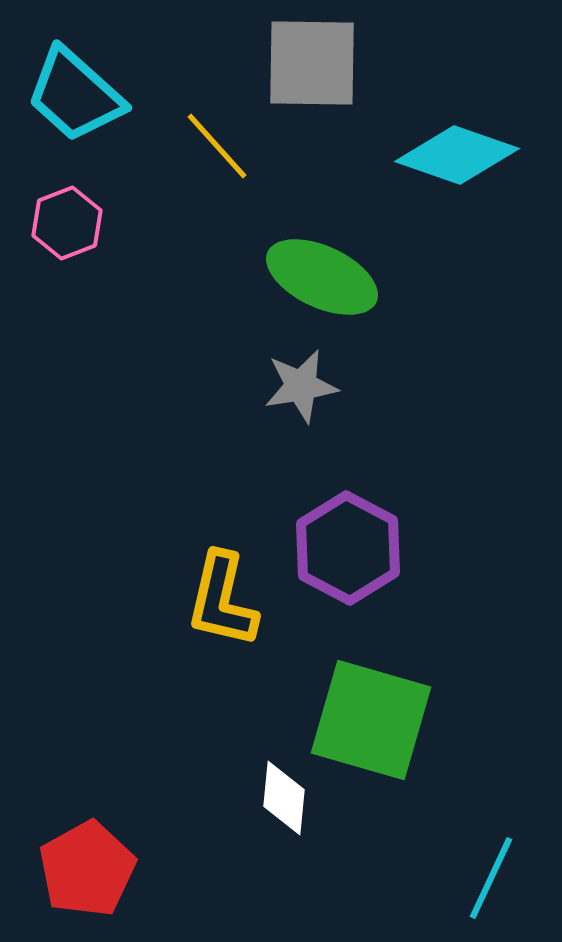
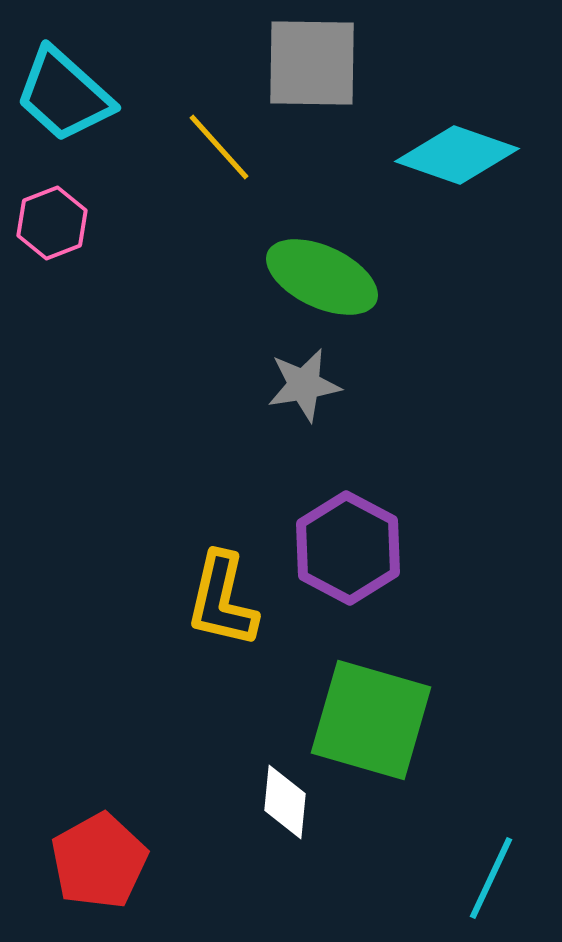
cyan trapezoid: moved 11 px left
yellow line: moved 2 px right, 1 px down
pink hexagon: moved 15 px left
gray star: moved 3 px right, 1 px up
white diamond: moved 1 px right, 4 px down
red pentagon: moved 12 px right, 8 px up
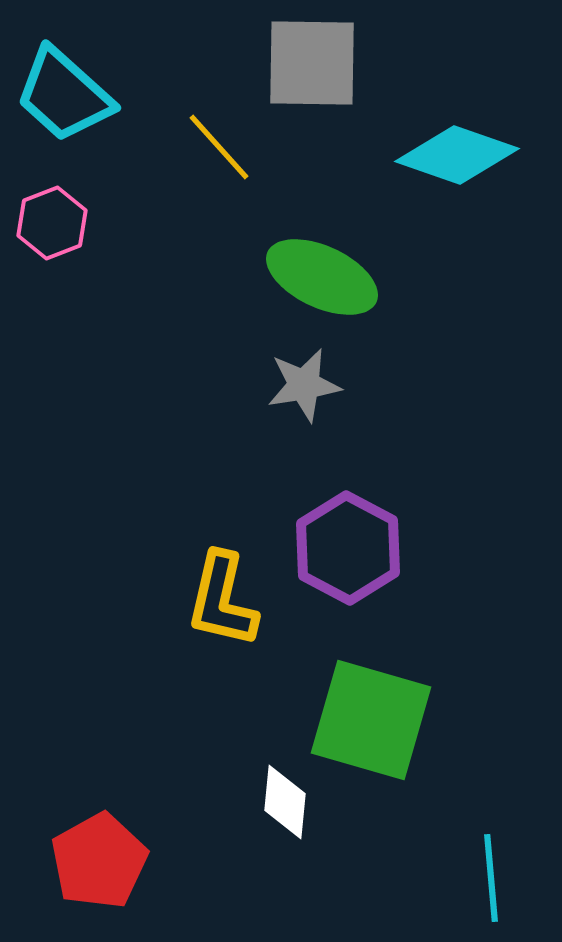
cyan line: rotated 30 degrees counterclockwise
